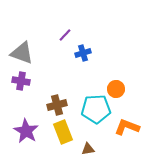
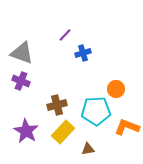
purple cross: rotated 12 degrees clockwise
cyan pentagon: moved 2 px down
yellow rectangle: rotated 65 degrees clockwise
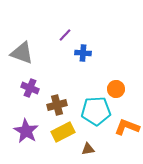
blue cross: rotated 21 degrees clockwise
purple cross: moved 9 px right, 7 px down
yellow rectangle: rotated 20 degrees clockwise
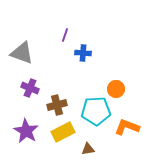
purple line: rotated 24 degrees counterclockwise
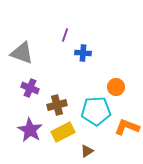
orange circle: moved 2 px up
purple star: moved 4 px right, 1 px up
brown triangle: moved 1 px left, 2 px down; rotated 24 degrees counterclockwise
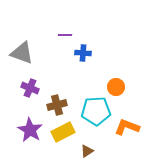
purple line: rotated 72 degrees clockwise
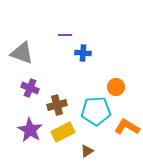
orange L-shape: rotated 10 degrees clockwise
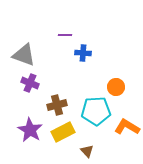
gray triangle: moved 2 px right, 2 px down
purple cross: moved 5 px up
brown triangle: rotated 40 degrees counterclockwise
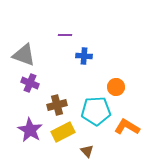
blue cross: moved 1 px right, 3 px down
